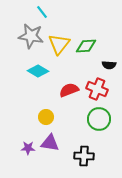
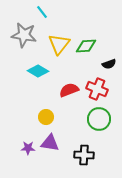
gray star: moved 7 px left, 1 px up
black semicircle: moved 1 px up; rotated 24 degrees counterclockwise
black cross: moved 1 px up
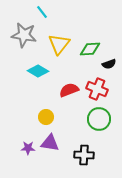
green diamond: moved 4 px right, 3 px down
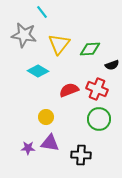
black semicircle: moved 3 px right, 1 px down
black cross: moved 3 px left
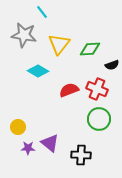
yellow circle: moved 28 px left, 10 px down
purple triangle: rotated 30 degrees clockwise
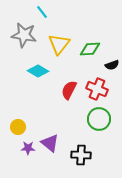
red semicircle: rotated 42 degrees counterclockwise
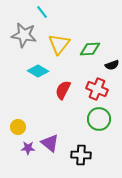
red semicircle: moved 6 px left
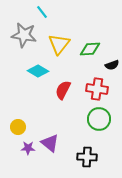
red cross: rotated 15 degrees counterclockwise
black cross: moved 6 px right, 2 px down
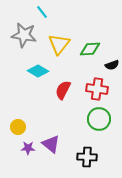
purple triangle: moved 1 px right, 1 px down
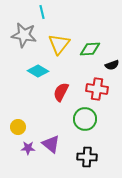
cyan line: rotated 24 degrees clockwise
red semicircle: moved 2 px left, 2 px down
green circle: moved 14 px left
